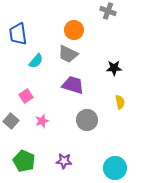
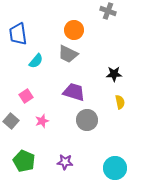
black star: moved 6 px down
purple trapezoid: moved 1 px right, 7 px down
purple star: moved 1 px right, 1 px down
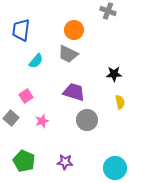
blue trapezoid: moved 3 px right, 4 px up; rotated 15 degrees clockwise
gray square: moved 3 px up
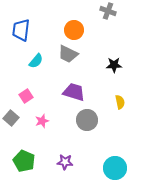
black star: moved 9 px up
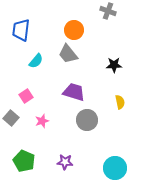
gray trapezoid: rotated 25 degrees clockwise
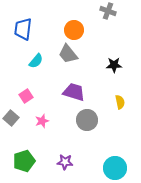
blue trapezoid: moved 2 px right, 1 px up
green pentagon: rotated 30 degrees clockwise
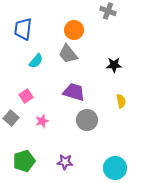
yellow semicircle: moved 1 px right, 1 px up
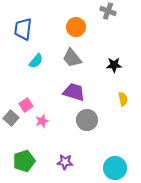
orange circle: moved 2 px right, 3 px up
gray trapezoid: moved 4 px right, 4 px down
pink square: moved 9 px down
yellow semicircle: moved 2 px right, 2 px up
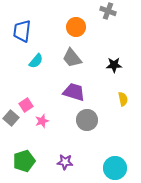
blue trapezoid: moved 1 px left, 2 px down
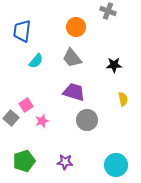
cyan circle: moved 1 px right, 3 px up
